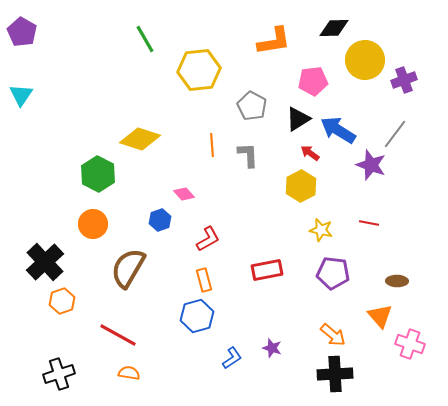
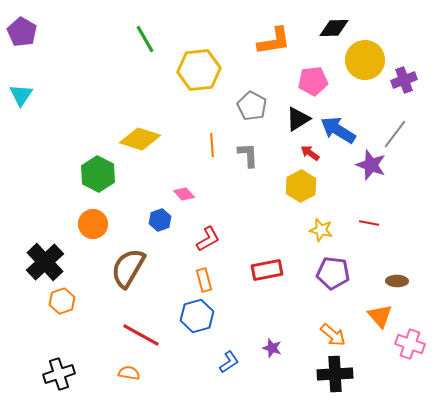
red line at (118, 335): moved 23 px right
blue L-shape at (232, 358): moved 3 px left, 4 px down
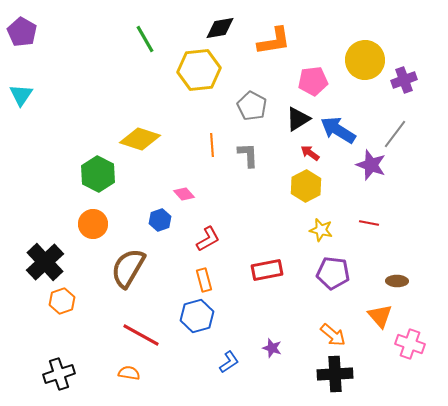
black diamond at (334, 28): moved 114 px left; rotated 8 degrees counterclockwise
yellow hexagon at (301, 186): moved 5 px right
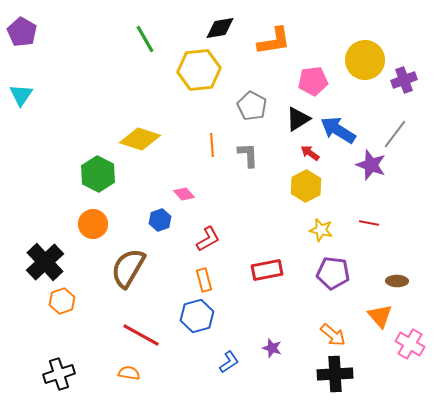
pink cross at (410, 344): rotated 12 degrees clockwise
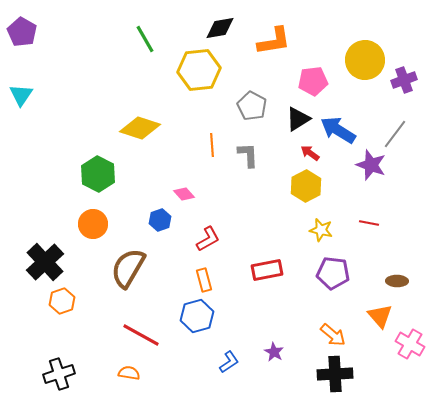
yellow diamond at (140, 139): moved 11 px up
purple star at (272, 348): moved 2 px right, 4 px down; rotated 12 degrees clockwise
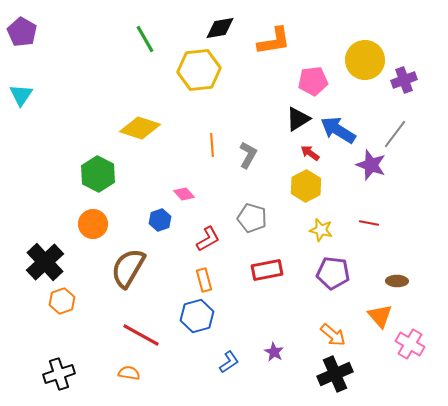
gray pentagon at (252, 106): moved 112 px down; rotated 12 degrees counterclockwise
gray L-shape at (248, 155): rotated 32 degrees clockwise
black cross at (335, 374): rotated 20 degrees counterclockwise
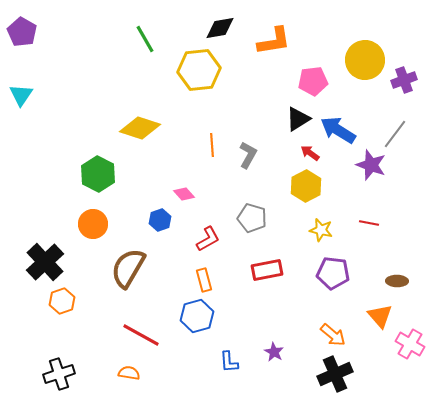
blue L-shape at (229, 362): rotated 120 degrees clockwise
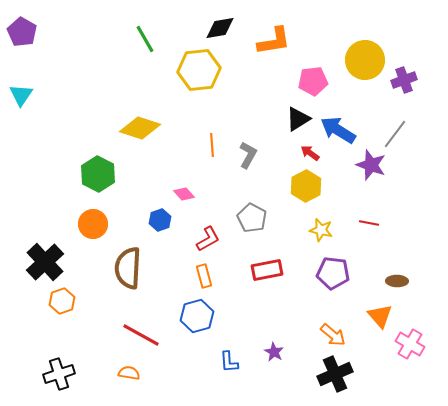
gray pentagon at (252, 218): rotated 12 degrees clockwise
brown semicircle at (128, 268): rotated 27 degrees counterclockwise
orange rectangle at (204, 280): moved 4 px up
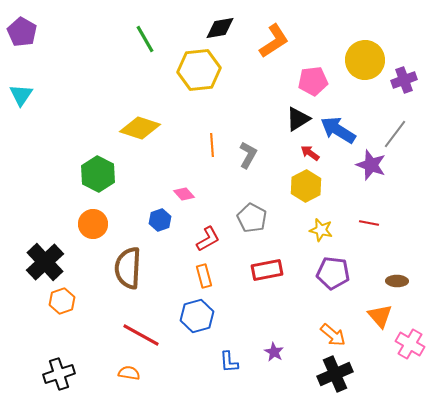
orange L-shape at (274, 41): rotated 24 degrees counterclockwise
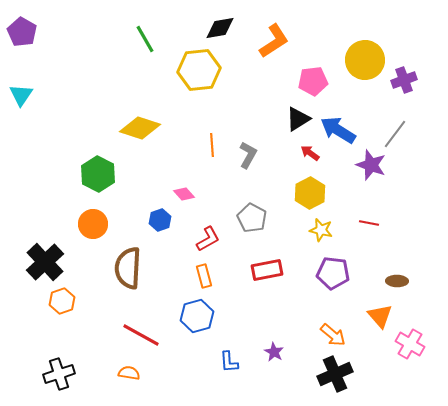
yellow hexagon at (306, 186): moved 4 px right, 7 px down
